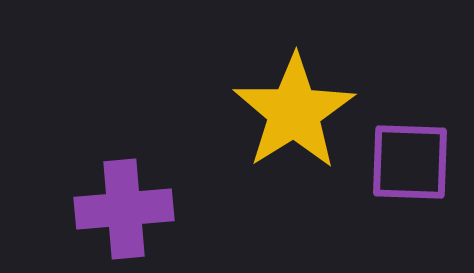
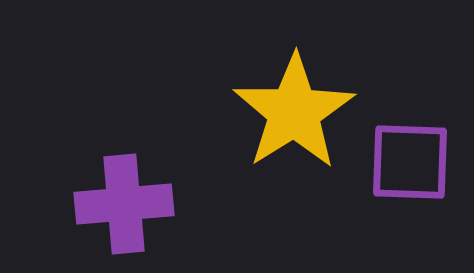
purple cross: moved 5 px up
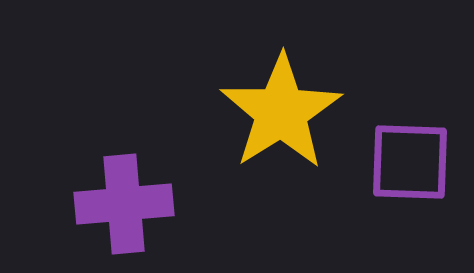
yellow star: moved 13 px left
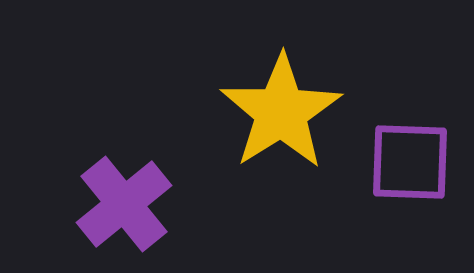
purple cross: rotated 34 degrees counterclockwise
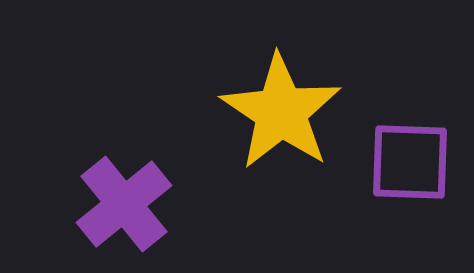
yellow star: rotated 6 degrees counterclockwise
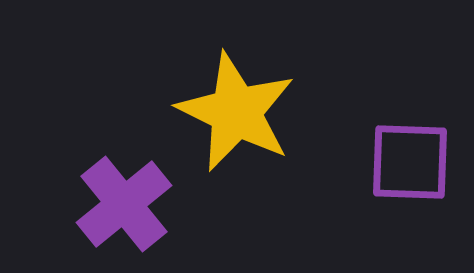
yellow star: moved 45 px left; rotated 8 degrees counterclockwise
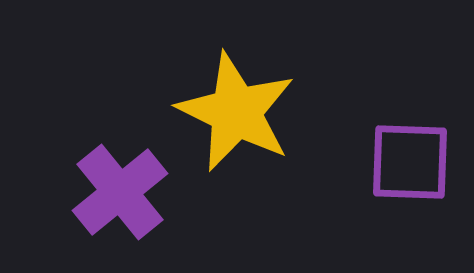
purple cross: moved 4 px left, 12 px up
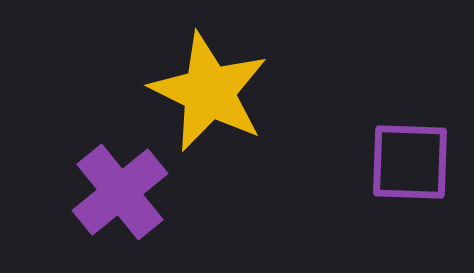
yellow star: moved 27 px left, 20 px up
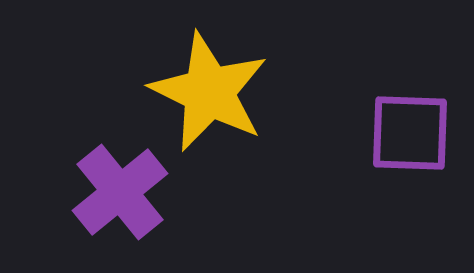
purple square: moved 29 px up
